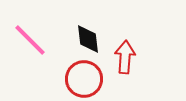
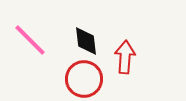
black diamond: moved 2 px left, 2 px down
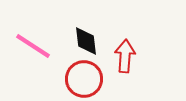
pink line: moved 3 px right, 6 px down; rotated 12 degrees counterclockwise
red arrow: moved 1 px up
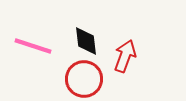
pink line: rotated 15 degrees counterclockwise
red arrow: rotated 16 degrees clockwise
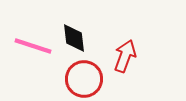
black diamond: moved 12 px left, 3 px up
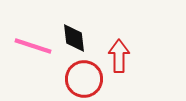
red arrow: moved 6 px left; rotated 20 degrees counterclockwise
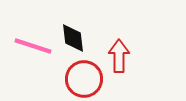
black diamond: moved 1 px left
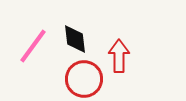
black diamond: moved 2 px right, 1 px down
pink line: rotated 72 degrees counterclockwise
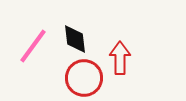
red arrow: moved 1 px right, 2 px down
red circle: moved 1 px up
